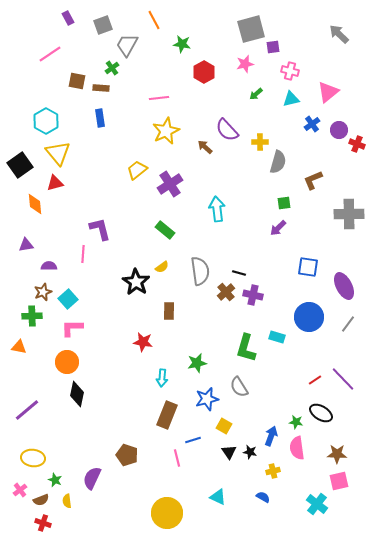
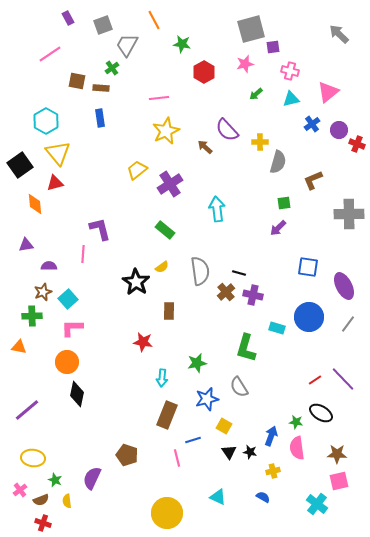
cyan rectangle at (277, 337): moved 9 px up
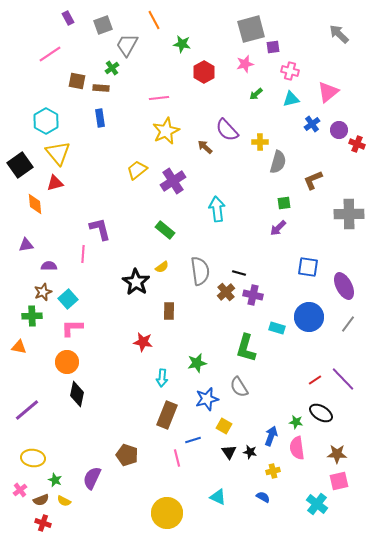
purple cross at (170, 184): moved 3 px right, 3 px up
yellow semicircle at (67, 501): moved 3 px left; rotated 56 degrees counterclockwise
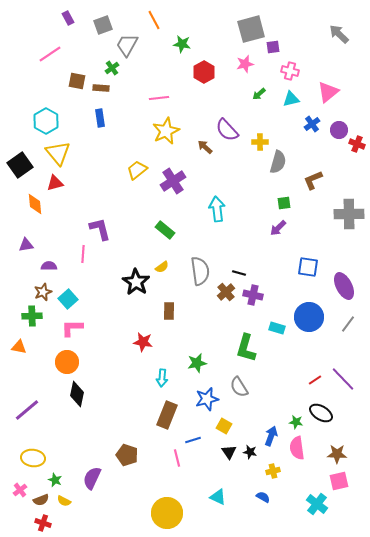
green arrow at (256, 94): moved 3 px right
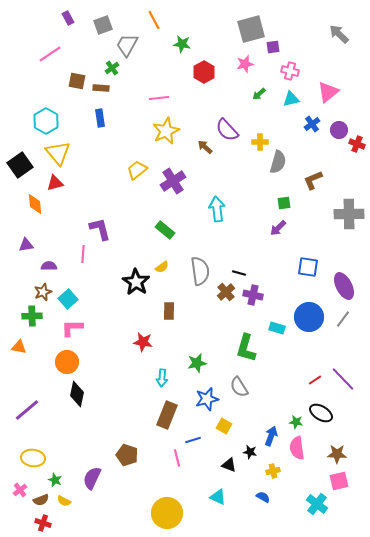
gray line at (348, 324): moved 5 px left, 5 px up
black triangle at (229, 452): moved 13 px down; rotated 35 degrees counterclockwise
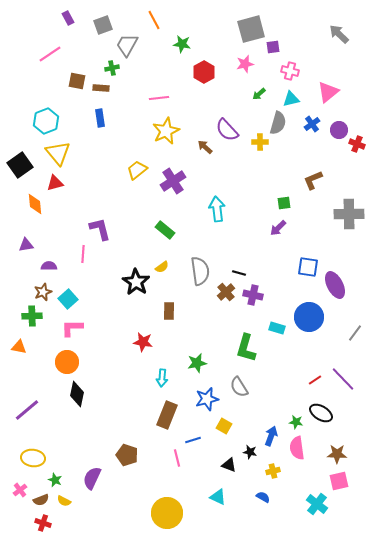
green cross at (112, 68): rotated 24 degrees clockwise
cyan hexagon at (46, 121): rotated 10 degrees clockwise
gray semicircle at (278, 162): moved 39 px up
purple ellipse at (344, 286): moved 9 px left, 1 px up
gray line at (343, 319): moved 12 px right, 14 px down
